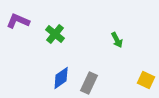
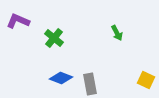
green cross: moved 1 px left, 4 px down
green arrow: moved 7 px up
blue diamond: rotated 55 degrees clockwise
gray rectangle: moved 1 px right, 1 px down; rotated 35 degrees counterclockwise
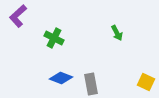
purple L-shape: moved 5 px up; rotated 65 degrees counterclockwise
green cross: rotated 12 degrees counterclockwise
yellow square: moved 2 px down
gray rectangle: moved 1 px right
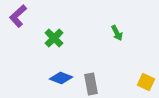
green cross: rotated 18 degrees clockwise
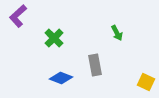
gray rectangle: moved 4 px right, 19 px up
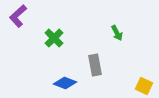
blue diamond: moved 4 px right, 5 px down
yellow square: moved 2 px left, 4 px down
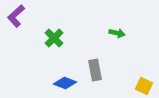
purple L-shape: moved 2 px left
green arrow: rotated 49 degrees counterclockwise
gray rectangle: moved 5 px down
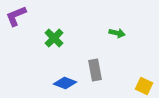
purple L-shape: rotated 20 degrees clockwise
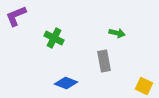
green cross: rotated 18 degrees counterclockwise
gray rectangle: moved 9 px right, 9 px up
blue diamond: moved 1 px right
